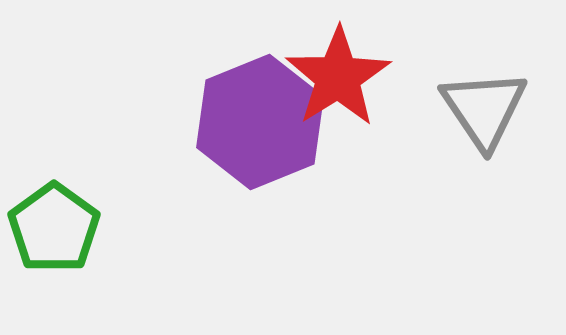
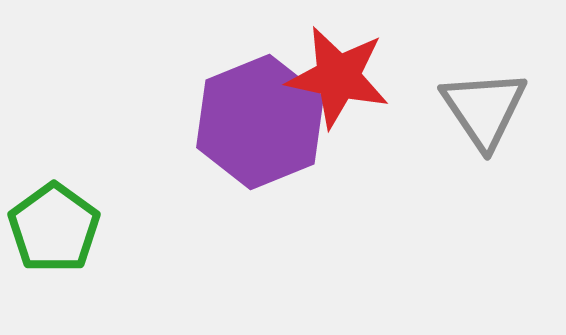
red star: rotated 28 degrees counterclockwise
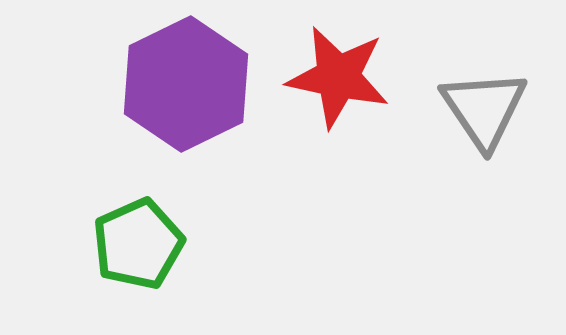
purple hexagon: moved 74 px left, 38 px up; rotated 4 degrees counterclockwise
green pentagon: moved 84 px right, 16 px down; rotated 12 degrees clockwise
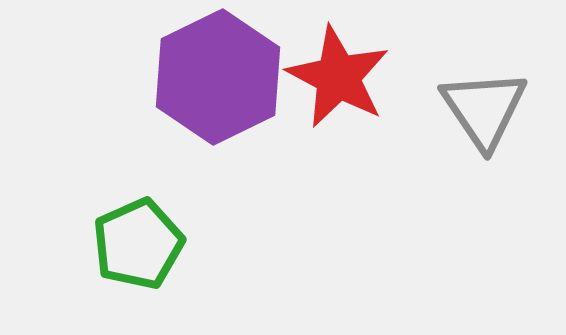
red star: rotated 16 degrees clockwise
purple hexagon: moved 32 px right, 7 px up
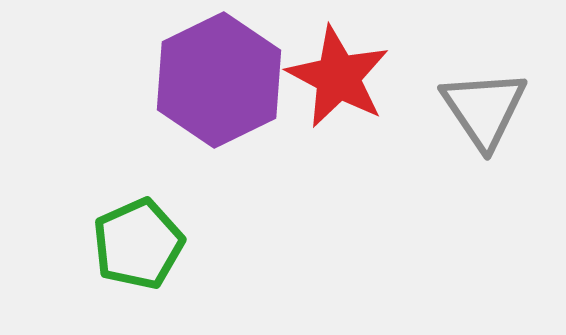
purple hexagon: moved 1 px right, 3 px down
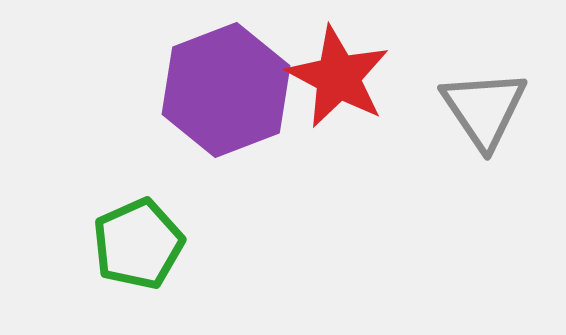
purple hexagon: moved 7 px right, 10 px down; rotated 5 degrees clockwise
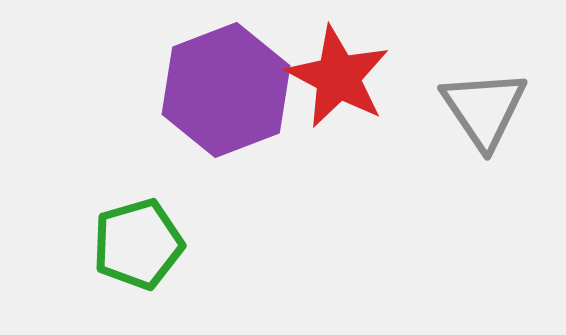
green pentagon: rotated 8 degrees clockwise
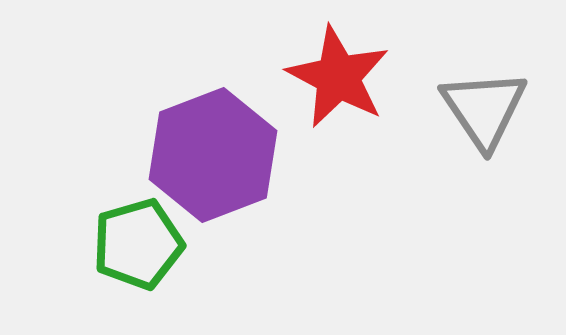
purple hexagon: moved 13 px left, 65 px down
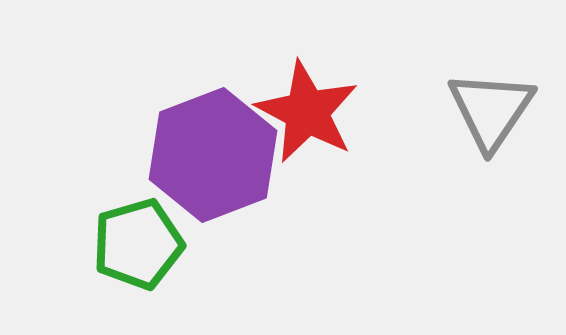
red star: moved 31 px left, 35 px down
gray triangle: moved 7 px right, 1 px down; rotated 8 degrees clockwise
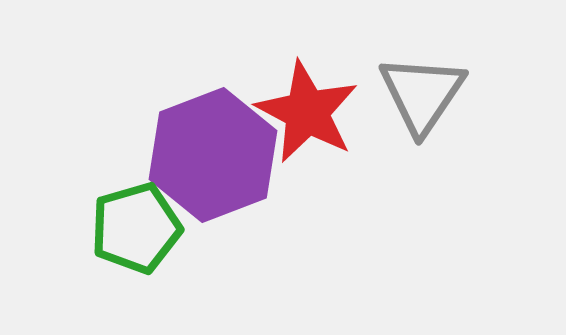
gray triangle: moved 69 px left, 16 px up
green pentagon: moved 2 px left, 16 px up
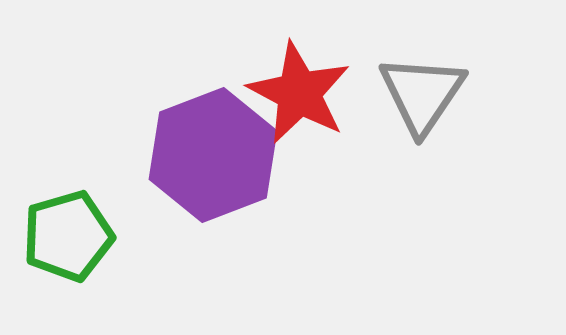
red star: moved 8 px left, 19 px up
green pentagon: moved 68 px left, 8 px down
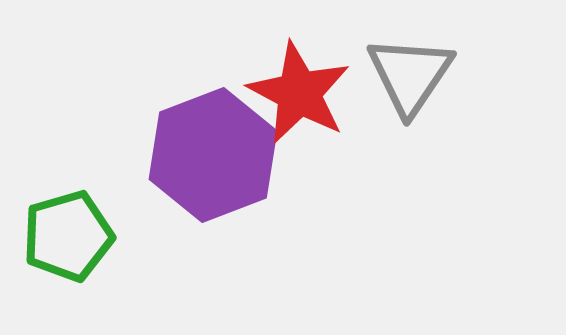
gray triangle: moved 12 px left, 19 px up
